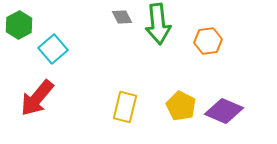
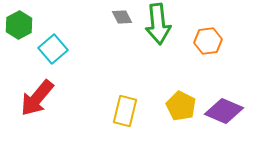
yellow rectangle: moved 4 px down
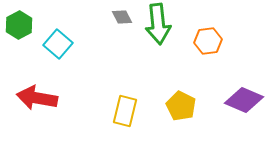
cyan square: moved 5 px right, 5 px up; rotated 8 degrees counterclockwise
red arrow: rotated 60 degrees clockwise
purple diamond: moved 20 px right, 11 px up
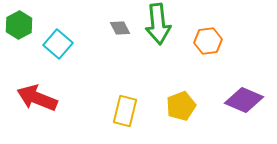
gray diamond: moved 2 px left, 11 px down
red arrow: rotated 12 degrees clockwise
yellow pentagon: rotated 24 degrees clockwise
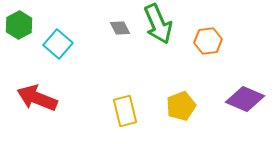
green arrow: rotated 18 degrees counterclockwise
purple diamond: moved 1 px right, 1 px up
yellow rectangle: rotated 28 degrees counterclockwise
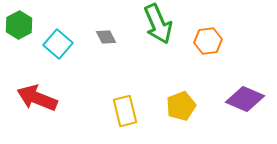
gray diamond: moved 14 px left, 9 px down
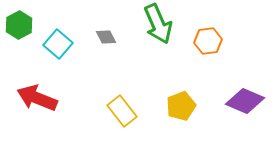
purple diamond: moved 2 px down
yellow rectangle: moved 3 px left; rotated 24 degrees counterclockwise
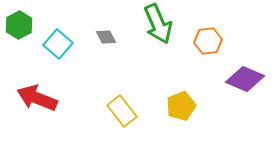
purple diamond: moved 22 px up
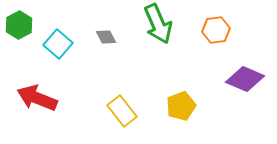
orange hexagon: moved 8 px right, 11 px up
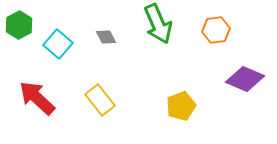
red arrow: rotated 21 degrees clockwise
yellow rectangle: moved 22 px left, 11 px up
